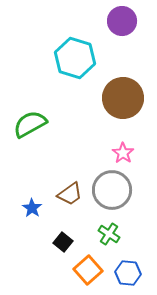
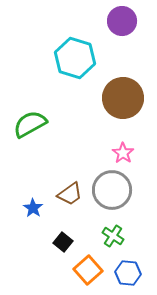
blue star: moved 1 px right
green cross: moved 4 px right, 2 px down
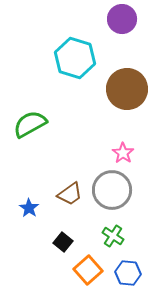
purple circle: moved 2 px up
brown circle: moved 4 px right, 9 px up
blue star: moved 4 px left
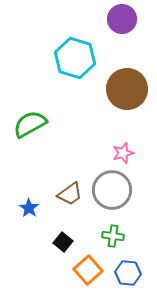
pink star: rotated 20 degrees clockwise
green cross: rotated 25 degrees counterclockwise
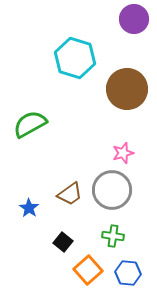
purple circle: moved 12 px right
